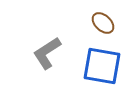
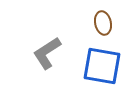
brown ellipse: rotated 35 degrees clockwise
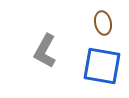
gray L-shape: moved 2 px left, 2 px up; rotated 28 degrees counterclockwise
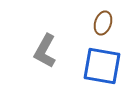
brown ellipse: rotated 30 degrees clockwise
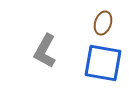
blue square: moved 1 px right, 3 px up
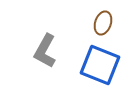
blue square: moved 3 px left, 2 px down; rotated 12 degrees clockwise
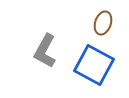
blue square: moved 6 px left; rotated 6 degrees clockwise
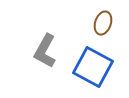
blue square: moved 1 px left, 2 px down
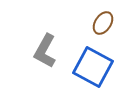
brown ellipse: rotated 15 degrees clockwise
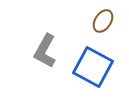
brown ellipse: moved 2 px up
